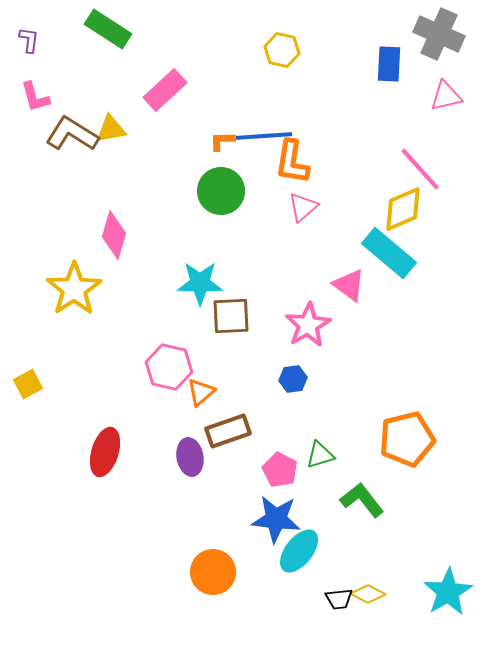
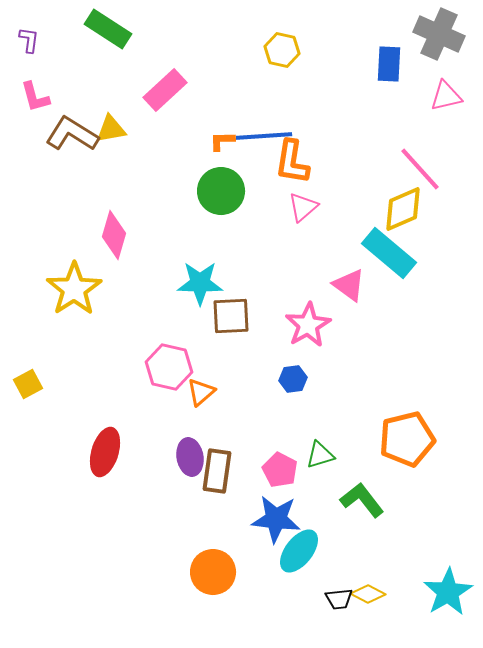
brown rectangle at (228, 431): moved 11 px left, 40 px down; rotated 63 degrees counterclockwise
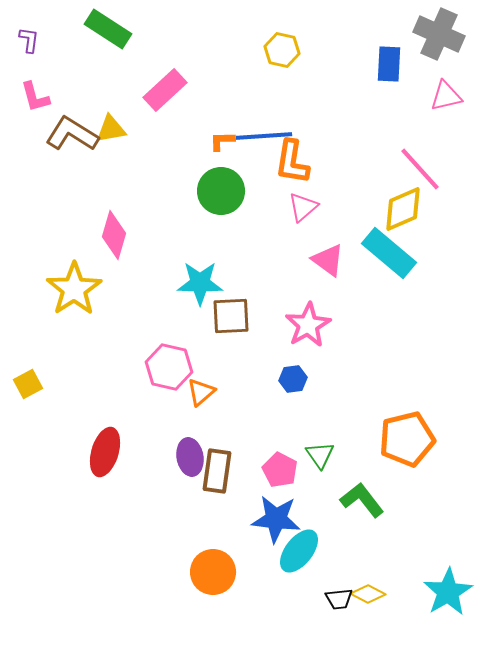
pink triangle at (349, 285): moved 21 px left, 25 px up
green triangle at (320, 455): rotated 48 degrees counterclockwise
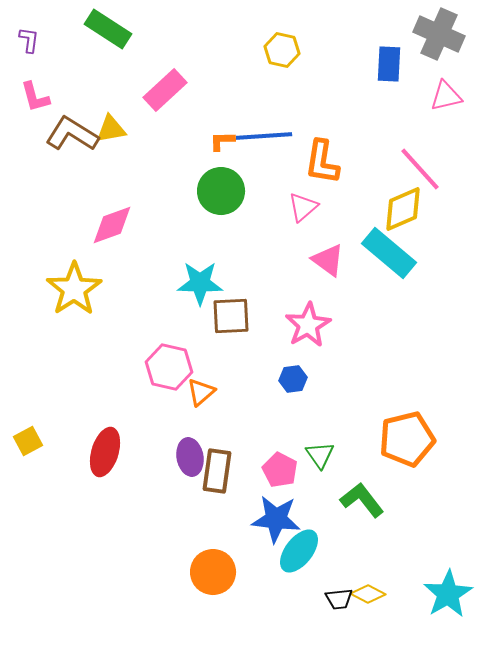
orange L-shape at (292, 162): moved 30 px right
pink diamond at (114, 235): moved 2 px left, 10 px up; rotated 54 degrees clockwise
yellow square at (28, 384): moved 57 px down
cyan star at (448, 592): moved 2 px down
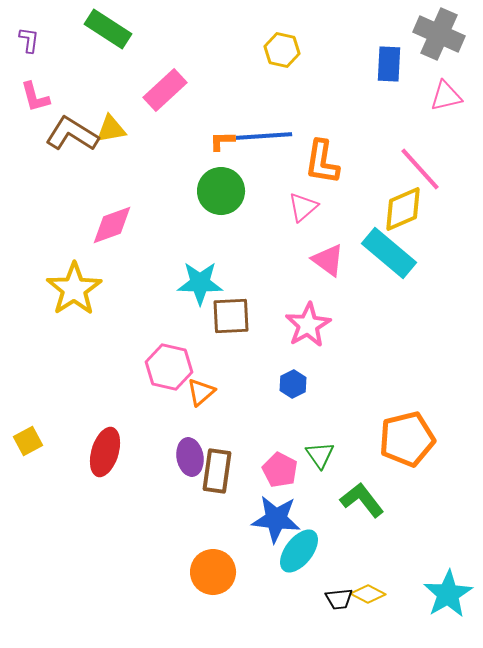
blue hexagon at (293, 379): moved 5 px down; rotated 20 degrees counterclockwise
